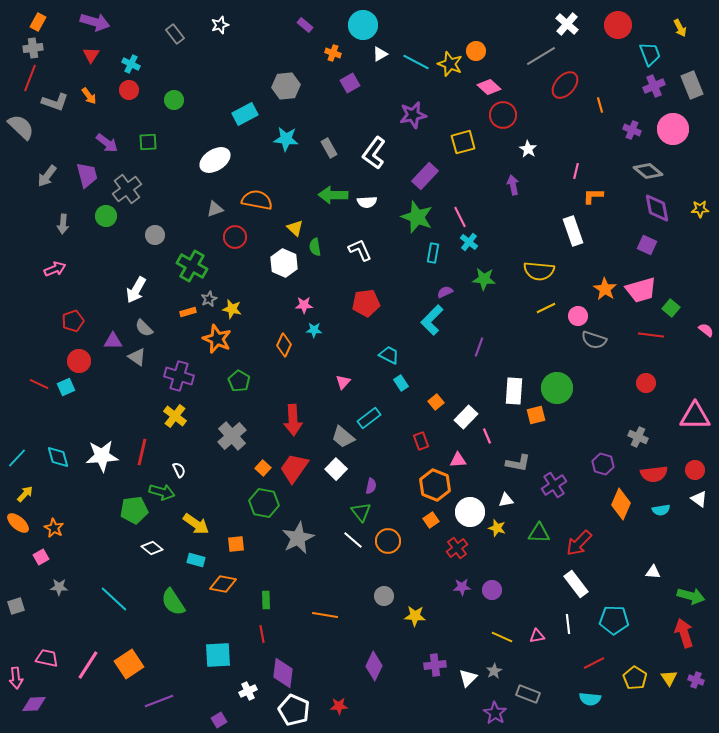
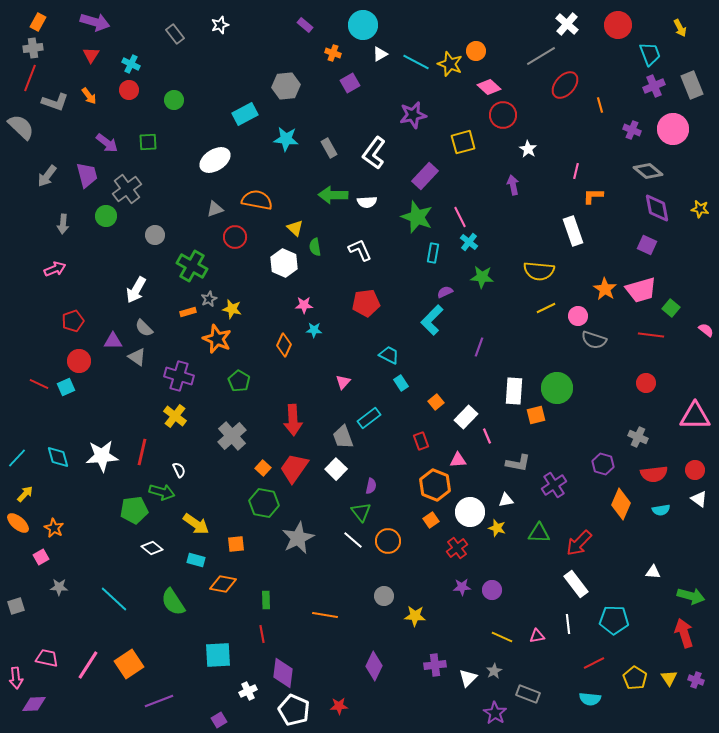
yellow star at (700, 209): rotated 12 degrees clockwise
green star at (484, 279): moved 2 px left, 2 px up
gray trapezoid at (343, 437): rotated 30 degrees clockwise
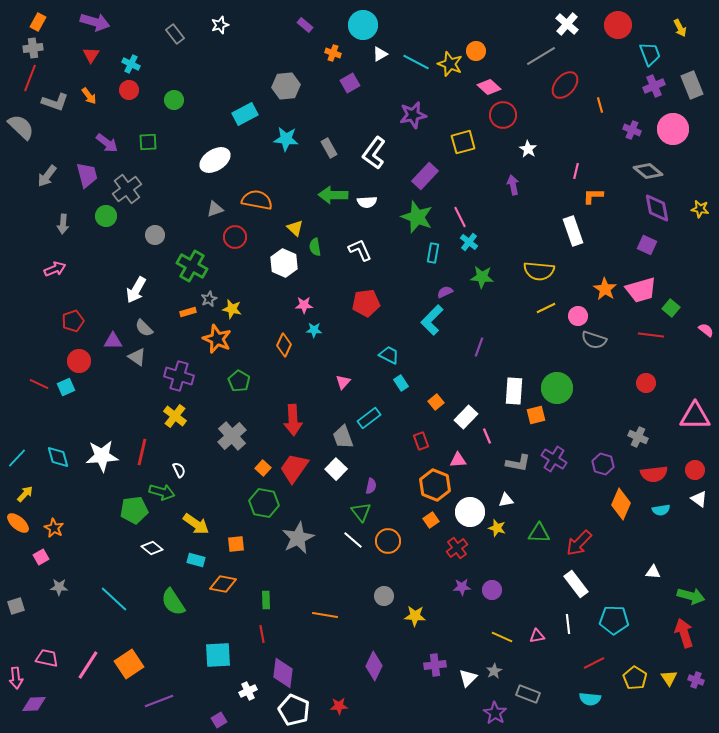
purple cross at (554, 485): moved 26 px up; rotated 25 degrees counterclockwise
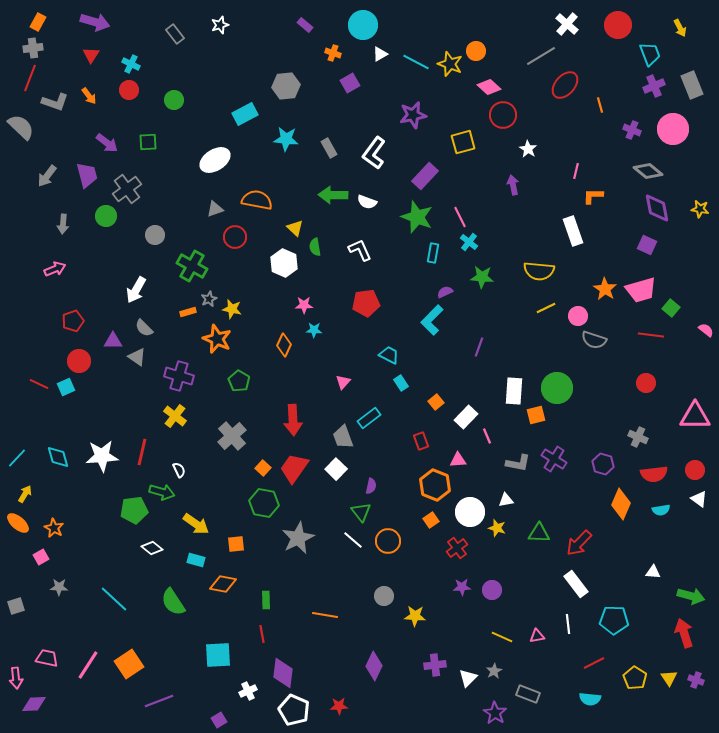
white semicircle at (367, 202): rotated 24 degrees clockwise
yellow arrow at (25, 494): rotated 12 degrees counterclockwise
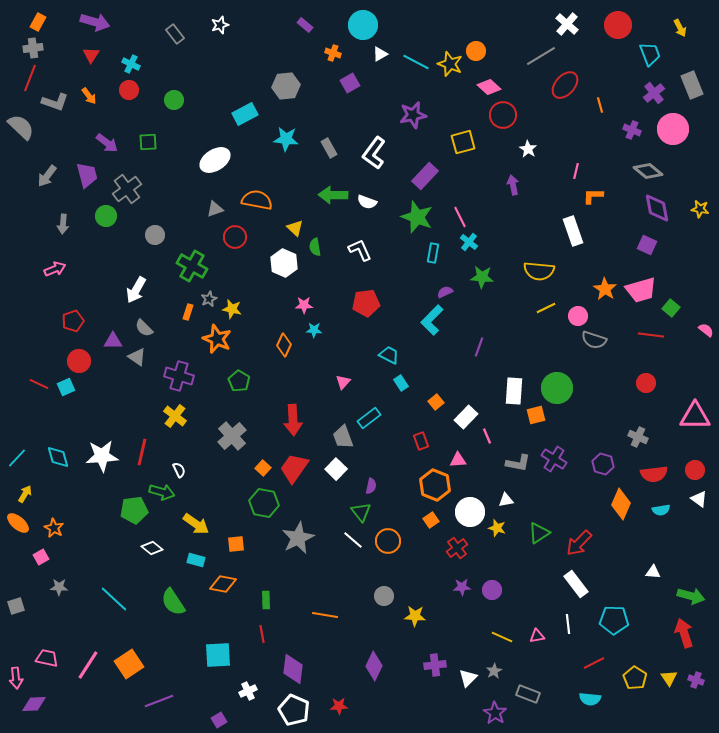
purple cross at (654, 86): moved 7 px down; rotated 15 degrees counterclockwise
orange rectangle at (188, 312): rotated 56 degrees counterclockwise
green triangle at (539, 533): rotated 35 degrees counterclockwise
purple diamond at (283, 673): moved 10 px right, 4 px up
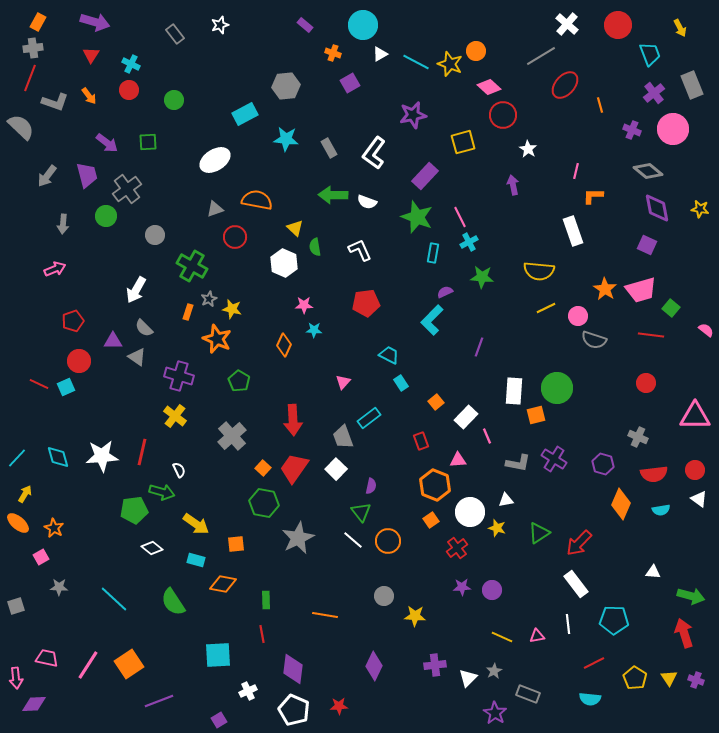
cyan cross at (469, 242): rotated 24 degrees clockwise
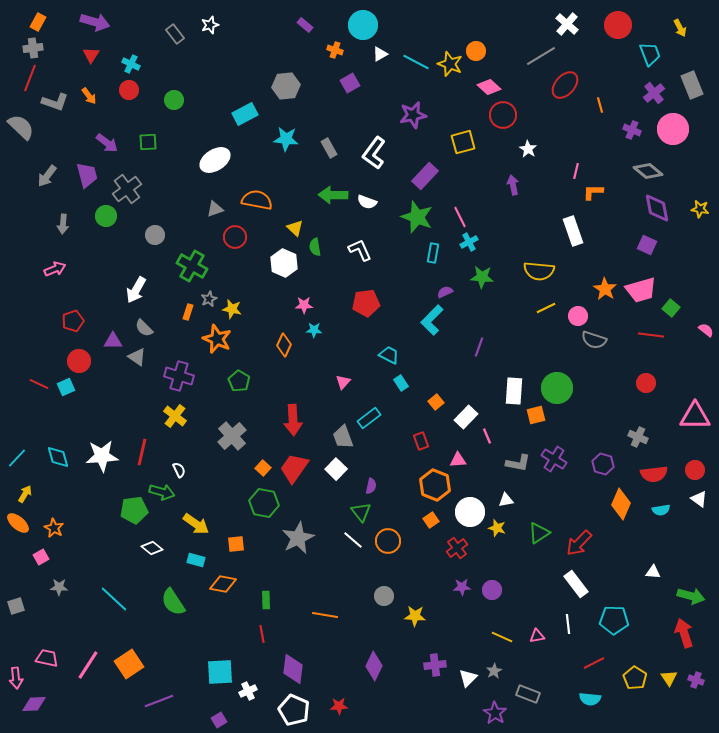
white star at (220, 25): moved 10 px left
orange cross at (333, 53): moved 2 px right, 3 px up
orange L-shape at (593, 196): moved 4 px up
cyan square at (218, 655): moved 2 px right, 17 px down
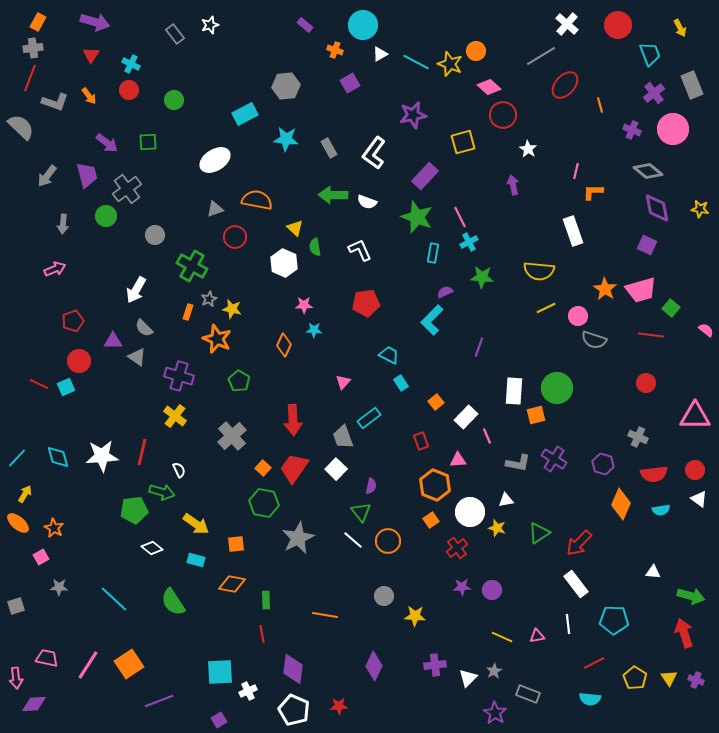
orange diamond at (223, 584): moved 9 px right
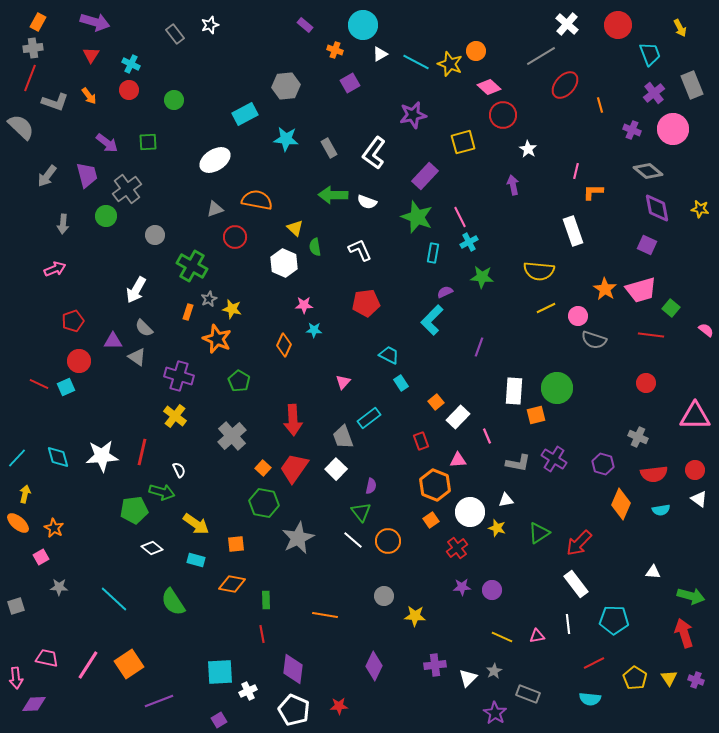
white rectangle at (466, 417): moved 8 px left
yellow arrow at (25, 494): rotated 18 degrees counterclockwise
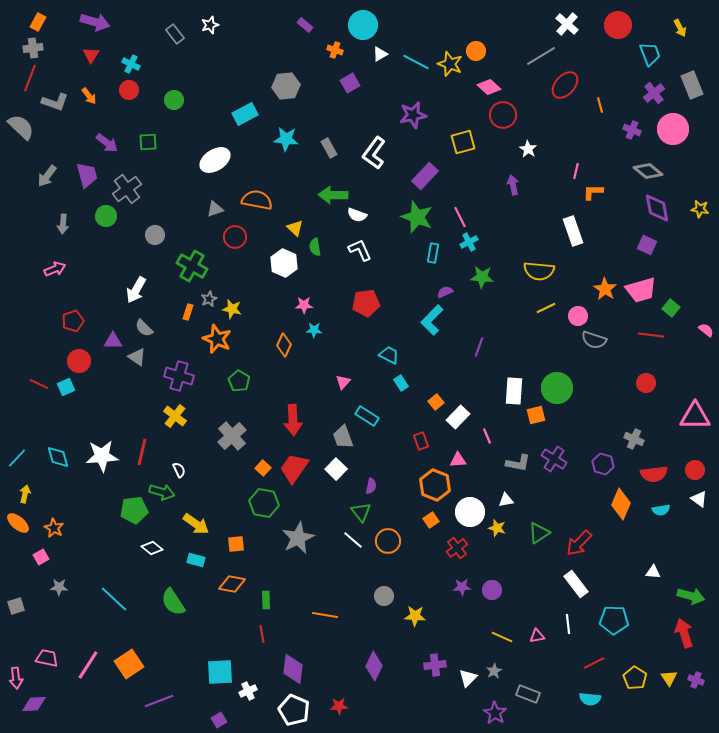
white semicircle at (367, 202): moved 10 px left, 13 px down
cyan rectangle at (369, 418): moved 2 px left, 2 px up; rotated 70 degrees clockwise
gray cross at (638, 437): moved 4 px left, 2 px down
